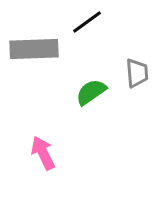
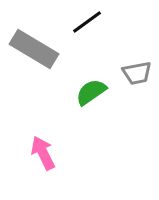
gray rectangle: rotated 33 degrees clockwise
gray trapezoid: rotated 84 degrees clockwise
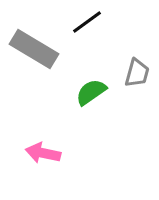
gray trapezoid: rotated 64 degrees counterclockwise
pink arrow: rotated 52 degrees counterclockwise
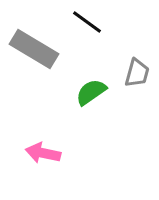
black line: rotated 72 degrees clockwise
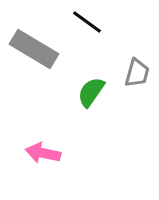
green semicircle: rotated 20 degrees counterclockwise
